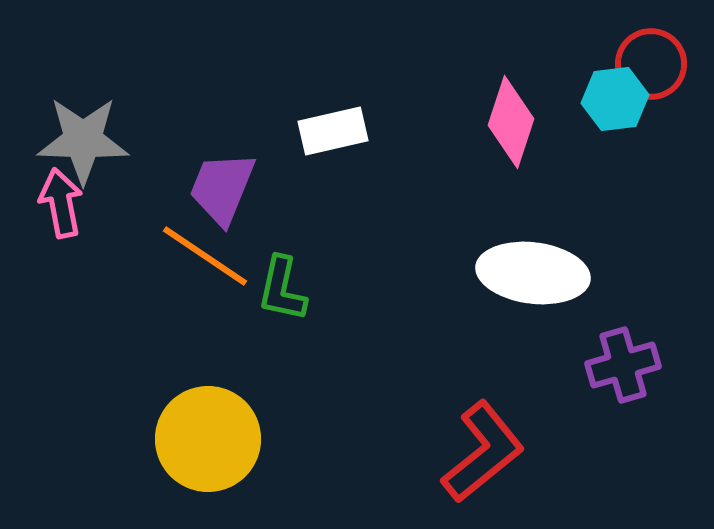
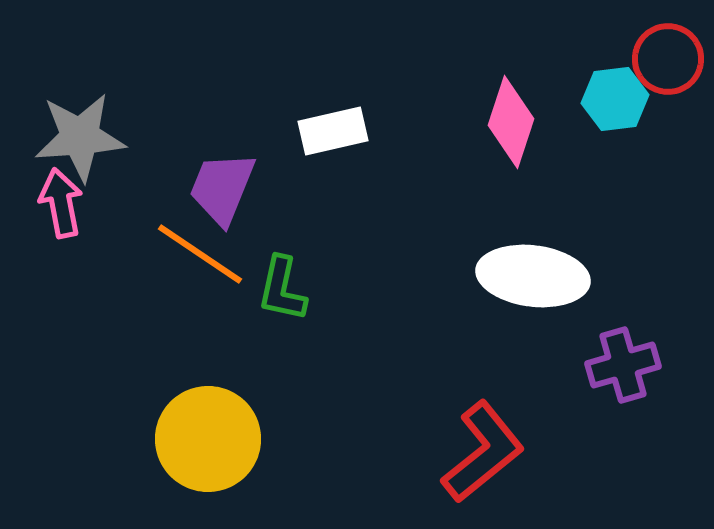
red circle: moved 17 px right, 5 px up
gray star: moved 3 px left, 3 px up; rotated 6 degrees counterclockwise
orange line: moved 5 px left, 2 px up
white ellipse: moved 3 px down
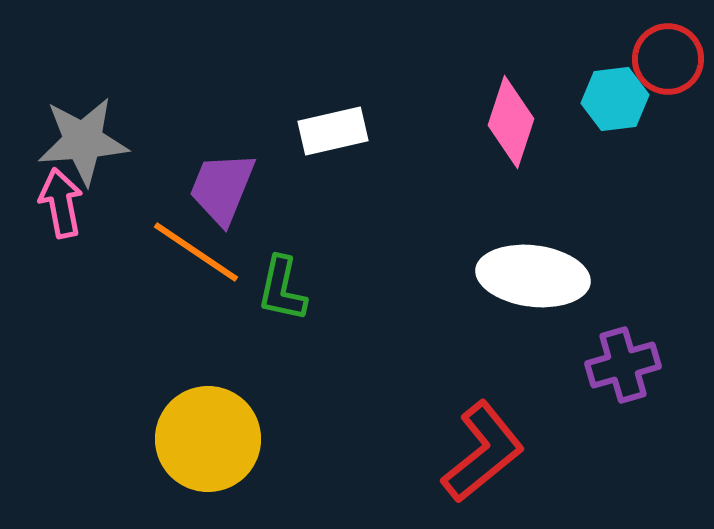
gray star: moved 3 px right, 4 px down
orange line: moved 4 px left, 2 px up
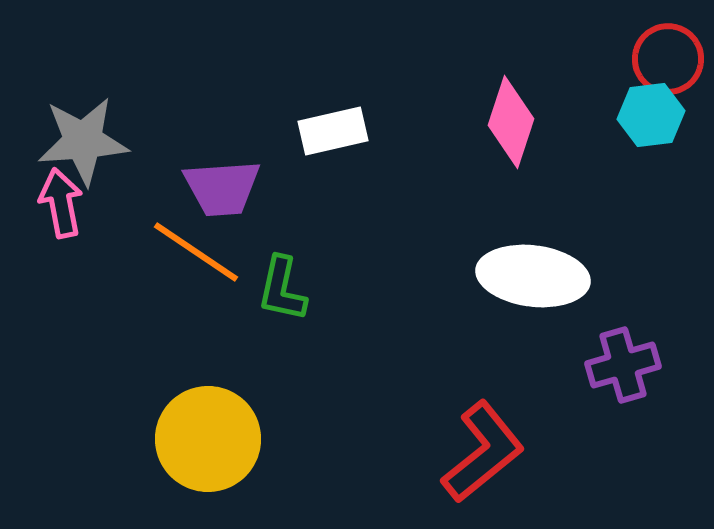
cyan hexagon: moved 36 px right, 16 px down
purple trapezoid: rotated 116 degrees counterclockwise
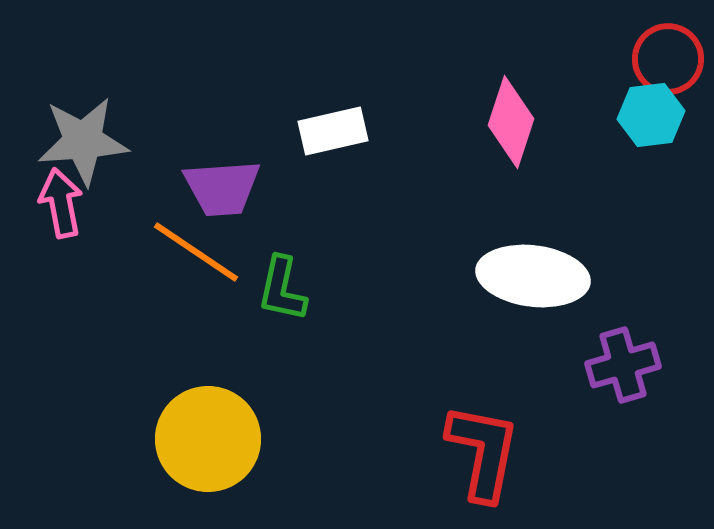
red L-shape: rotated 40 degrees counterclockwise
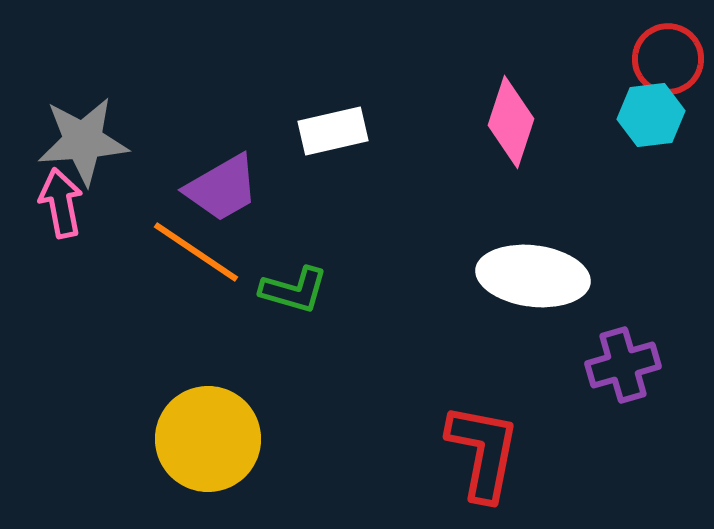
purple trapezoid: rotated 26 degrees counterclockwise
green L-shape: moved 12 px right, 1 px down; rotated 86 degrees counterclockwise
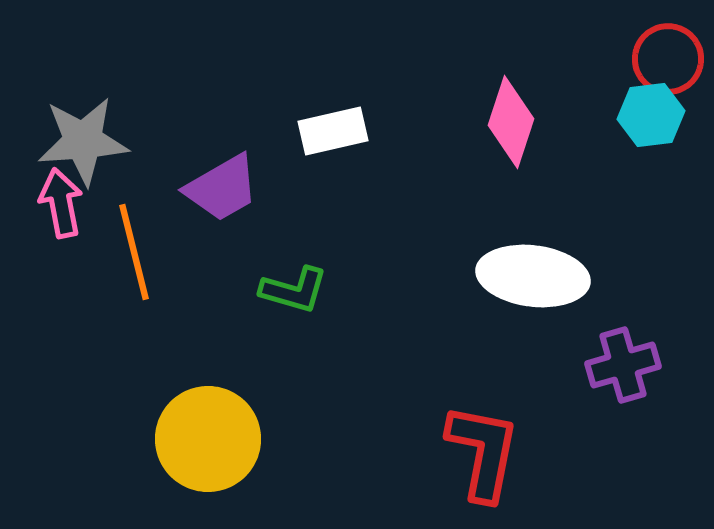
orange line: moved 62 px left; rotated 42 degrees clockwise
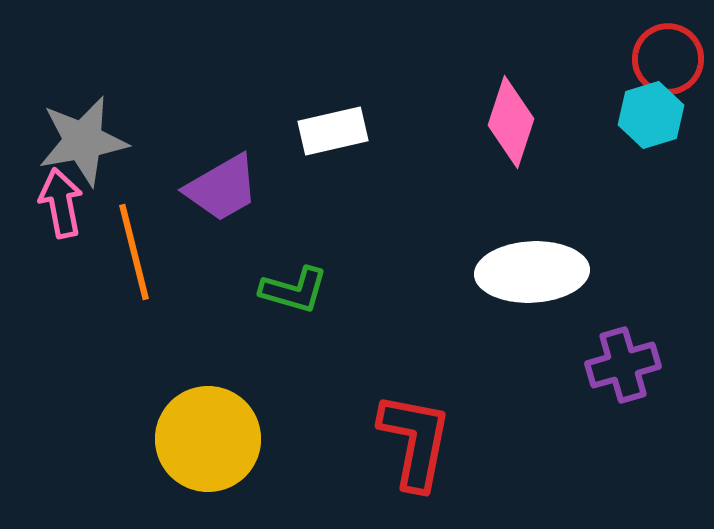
cyan hexagon: rotated 10 degrees counterclockwise
gray star: rotated 6 degrees counterclockwise
white ellipse: moved 1 px left, 4 px up; rotated 10 degrees counterclockwise
red L-shape: moved 68 px left, 11 px up
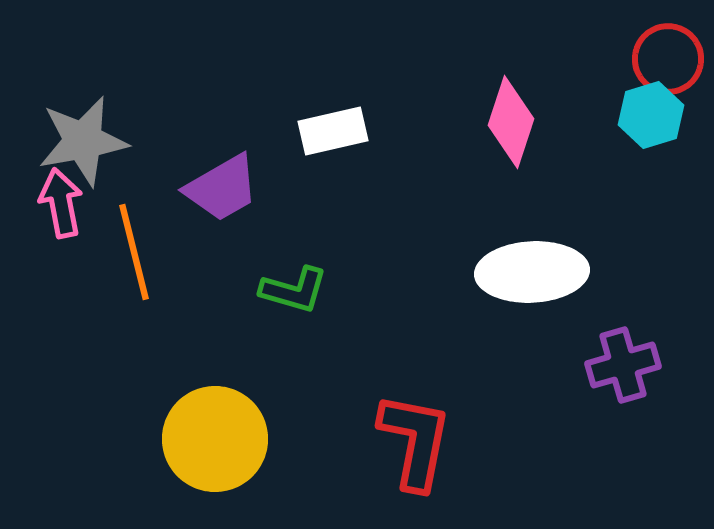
yellow circle: moved 7 px right
